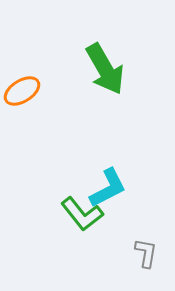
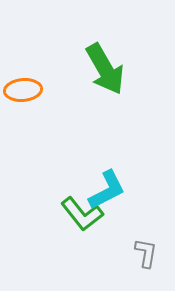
orange ellipse: moved 1 px right, 1 px up; rotated 27 degrees clockwise
cyan L-shape: moved 1 px left, 2 px down
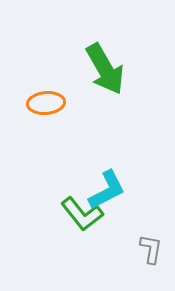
orange ellipse: moved 23 px right, 13 px down
gray L-shape: moved 5 px right, 4 px up
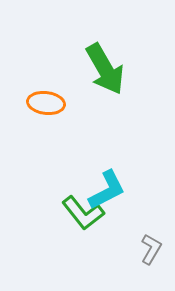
orange ellipse: rotated 12 degrees clockwise
green L-shape: moved 1 px right, 1 px up
gray L-shape: rotated 20 degrees clockwise
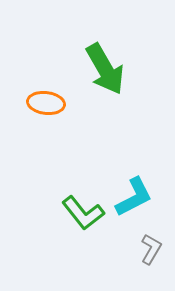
cyan L-shape: moved 27 px right, 7 px down
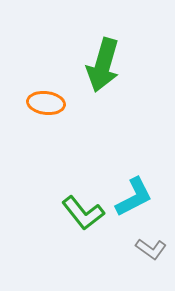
green arrow: moved 2 px left, 4 px up; rotated 46 degrees clockwise
gray L-shape: rotated 96 degrees clockwise
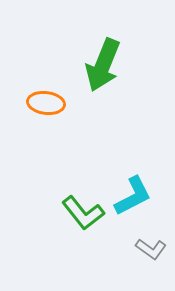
green arrow: rotated 6 degrees clockwise
cyan L-shape: moved 1 px left, 1 px up
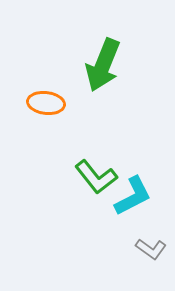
green L-shape: moved 13 px right, 36 px up
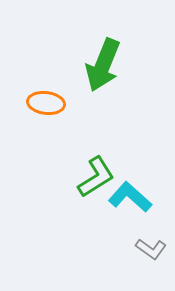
green L-shape: rotated 84 degrees counterclockwise
cyan L-shape: moved 3 px left, 1 px down; rotated 111 degrees counterclockwise
